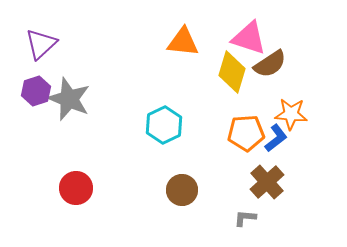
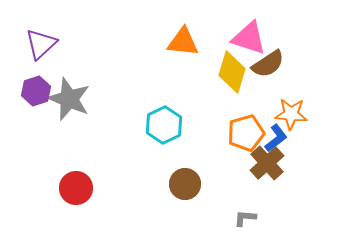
brown semicircle: moved 2 px left
orange pentagon: rotated 12 degrees counterclockwise
brown cross: moved 19 px up
brown circle: moved 3 px right, 6 px up
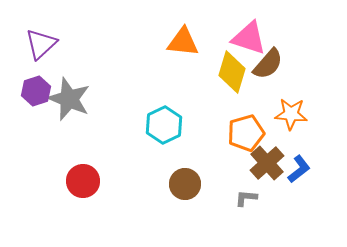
brown semicircle: rotated 16 degrees counterclockwise
blue L-shape: moved 23 px right, 31 px down
red circle: moved 7 px right, 7 px up
gray L-shape: moved 1 px right, 20 px up
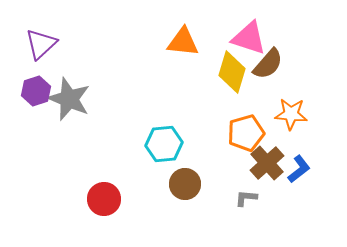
cyan hexagon: moved 19 px down; rotated 21 degrees clockwise
red circle: moved 21 px right, 18 px down
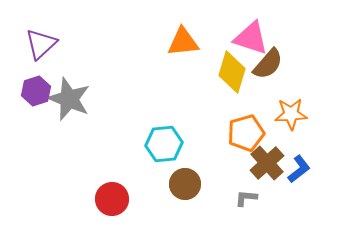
pink triangle: moved 2 px right
orange triangle: rotated 12 degrees counterclockwise
orange star: rotated 8 degrees counterclockwise
red circle: moved 8 px right
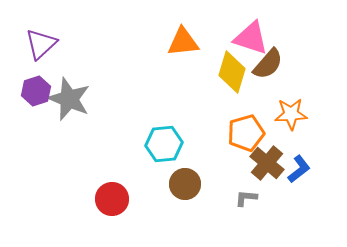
brown cross: rotated 8 degrees counterclockwise
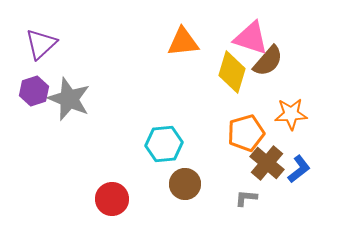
brown semicircle: moved 3 px up
purple hexagon: moved 2 px left
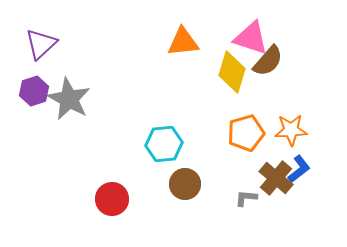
gray star: rotated 6 degrees clockwise
orange star: moved 16 px down
brown cross: moved 9 px right, 15 px down
